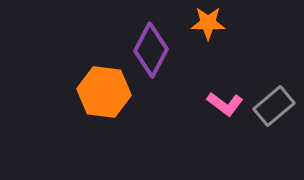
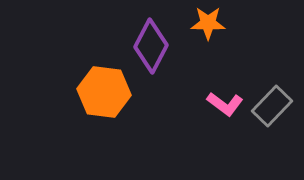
purple diamond: moved 4 px up
gray rectangle: moved 2 px left; rotated 6 degrees counterclockwise
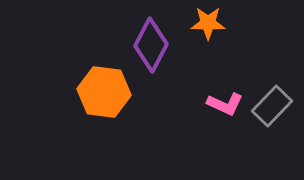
purple diamond: moved 1 px up
pink L-shape: rotated 12 degrees counterclockwise
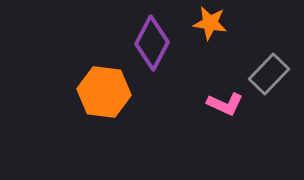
orange star: moved 2 px right; rotated 8 degrees clockwise
purple diamond: moved 1 px right, 2 px up
gray rectangle: moved 3 px left, 32 px up
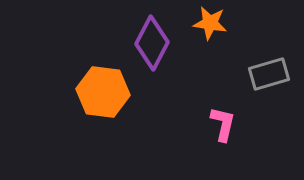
gray rectangle: rotated 30 degrees clockwise
orange hexagon: moved 1 px left
pink L-shape: moved 2 px left, 20 px down; rotated 102 degrees counterclockwise
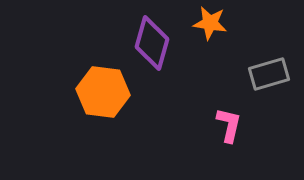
purple diamond: rotated 12 degrees counterclockwise
pink L-shape: moved 6 px right, 1 px down
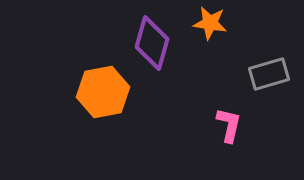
orange hexagon: rotated 18 degrees counterclockwise
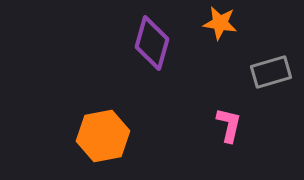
orange star: moved 10 px right
gray rectangle: moved 2 px right, 2 px up
orange hexagon: moved 44 px down
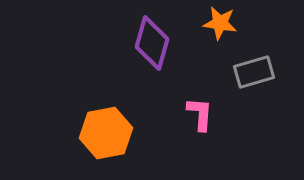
gray rectangle: moved 17 px left
pink L-shape: moved 29 px left, 11 px up; rotated 9 degrees counterclockwise
orange hexagon: moved 3 px right, 3 px up
